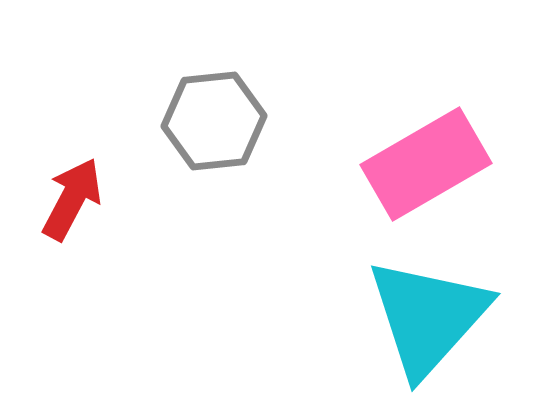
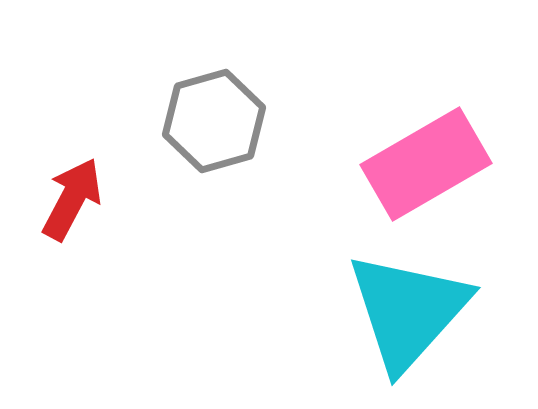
gray hexagon: rotated 10 degrees counterclockwise
cyan triangle: moved 20 px left, 6 px up
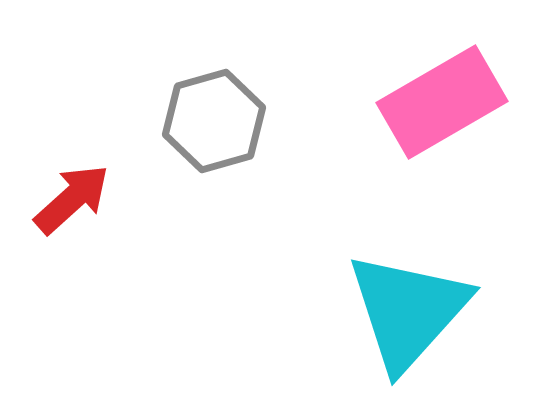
pink rectangle: moved 16 px right, 62 px up
red arrow: rotated 20 degrees clockwise
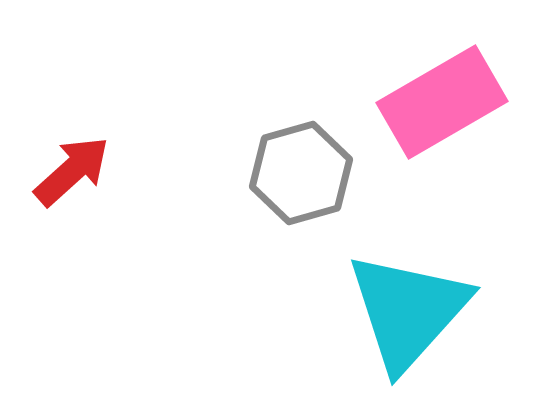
gray hexagon: moved 87 px right, 52 px down
red arrow: moved 28 px up
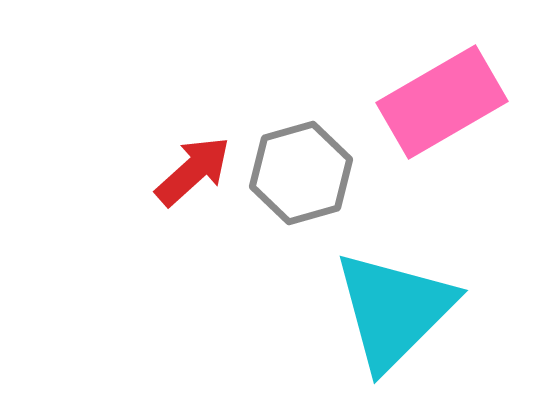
red arrow: moved 121 px right
cyan triangle: moved 14 px left, 1 px up; rotated 3 degrees clockwise
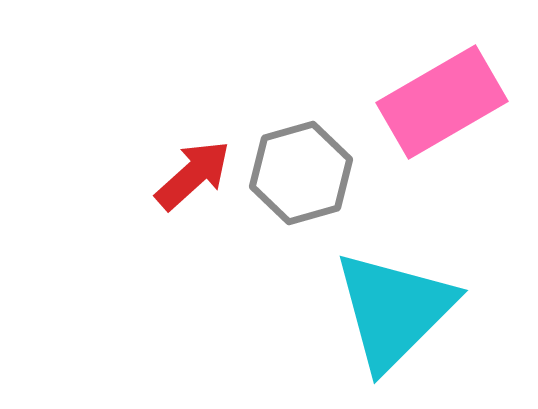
red arrow: moved 4 px down
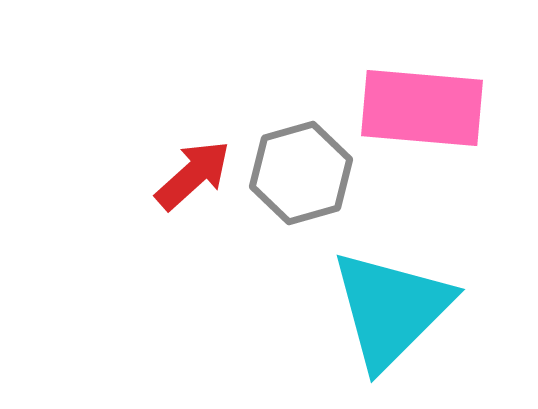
pink rectangle: moved 20 px left, 6 px down; rotated 35 degrees clockwise
cyan triangle: moved 3 px left, 1 px up
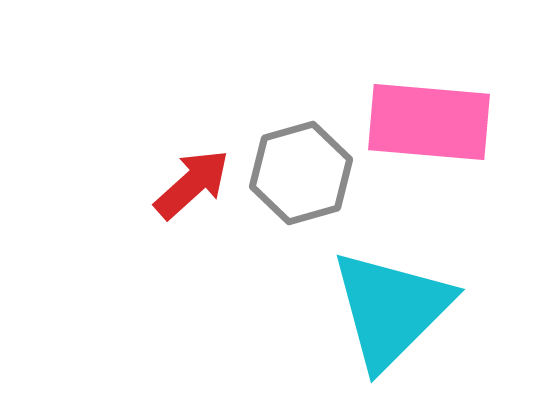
pink rectangle: moved 7 px right, 14 px down
red arrow: moved 1 px left, 9 px down
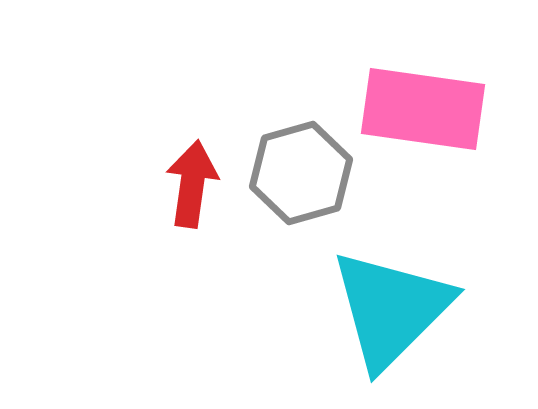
pink rectangle: moved 6 px left, 13 px up; rotated 3 degrees clockwise
red arrow: rotated 40 degrees counterclockwise
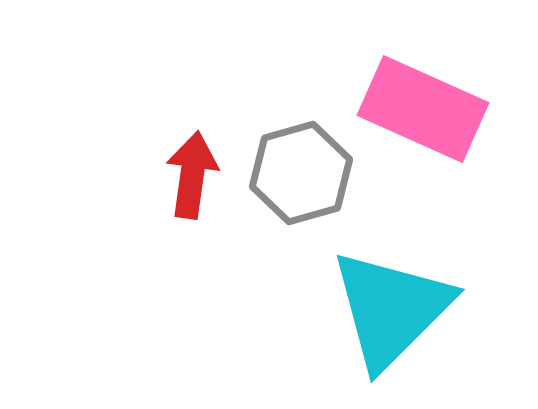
pink rectangle: rotated 16 degrees clockwise
red arrow: moved 9 px up
